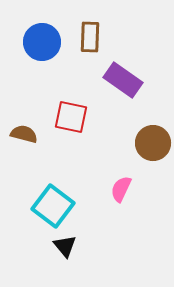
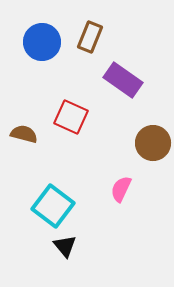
brown rectangle: rotated 20 degrees clockwise
red square: rotated 12 degrees clockwise
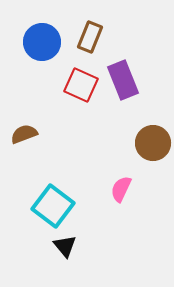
purple rectangle: rotated 33 degrees clockwise
red square: moved 10 px right, 32 px up
brown semicircle: rotated 36 degrees counterclockwise
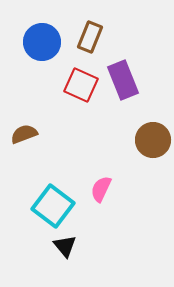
brown circle: moved 3 px up
pink semicircle: moved 20 px left
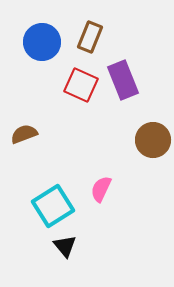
cyan square: rotated 21 degrees clockwise
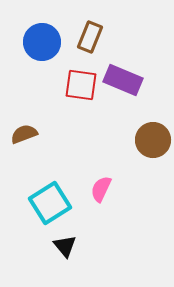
purple rectangle: rotated 45 degrees counterclockwise
red square: rotated 16 degrees counterclockwise
cyan square: moved 3 px left, 3 px up
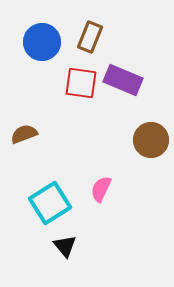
red square: moved 2 px up
brown circle: moved 2 px left
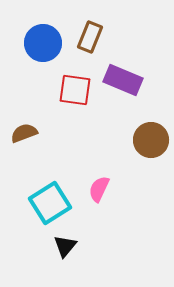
blue circle: moved 1 px right, 1 px down
red square: moved 6 px left, 7 px down
brown semicircle: moved 1 px up
pink semicircle: moved 2 px left
black triangle: rotated 20 degrees clockwise
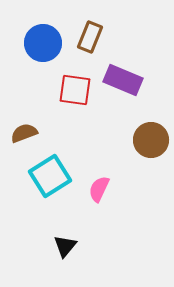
cyan square: moved 27 px up
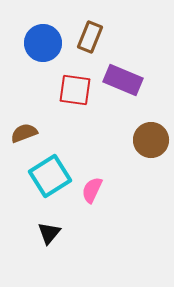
pink semicircle: moved 7 px left, 1 px down
black triangle: moved 16 px left, 13 px up
